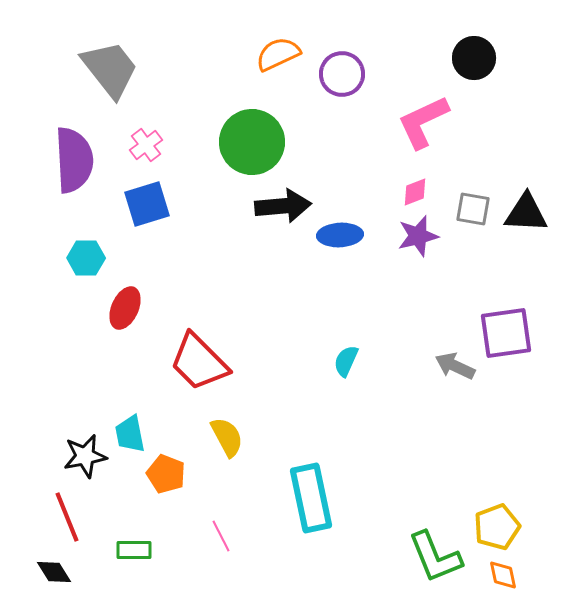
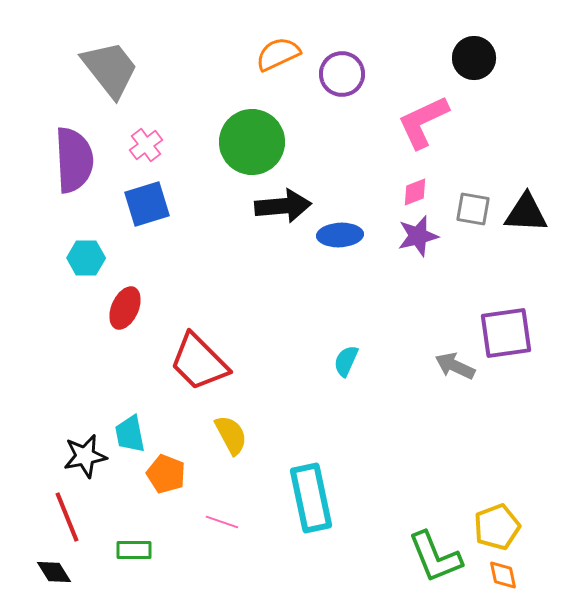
yellow semicircle: moved 4 px right, 2 px up
pink line: moved 1 px right, 14 px up; rotated 44 degrees counterclockwise
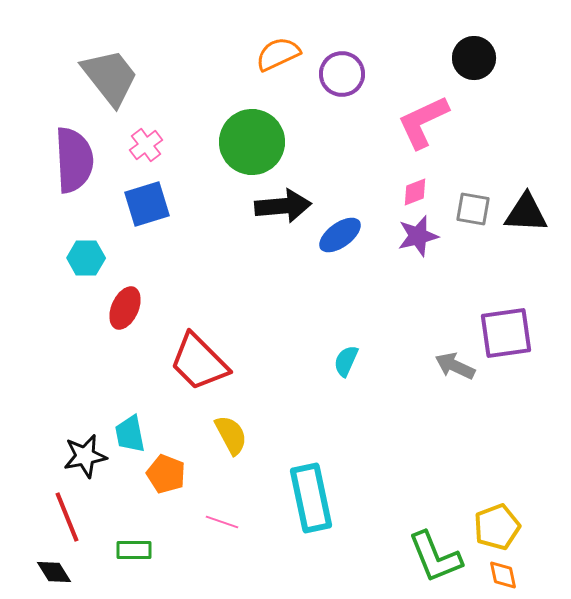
gray trapezoid: moved 8 px down
blue ellipse: rotated 33 degrees counterclockwise
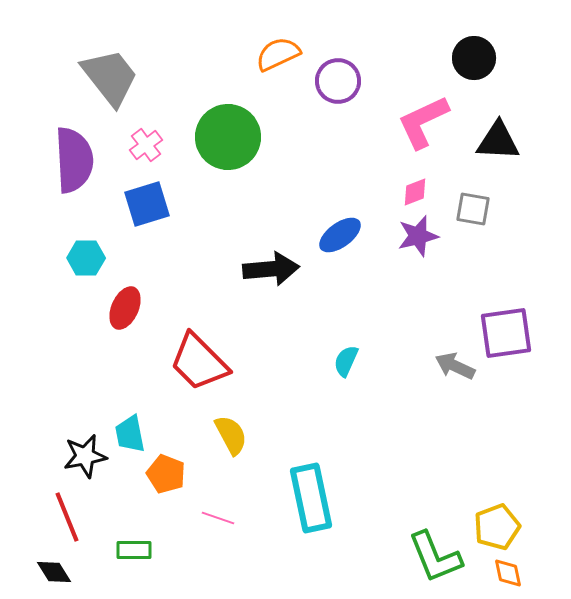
purple circle: moved 4 px left, 7 px down
green circle: moved 24 px left, 5 px up
black arrow: moved 12 px left, 63 px down
black triangle: moved 28 px left, 72 px up
pink line: moved 4 px left, 4 px up
orange diamond: moved 5 px right, 2 px up
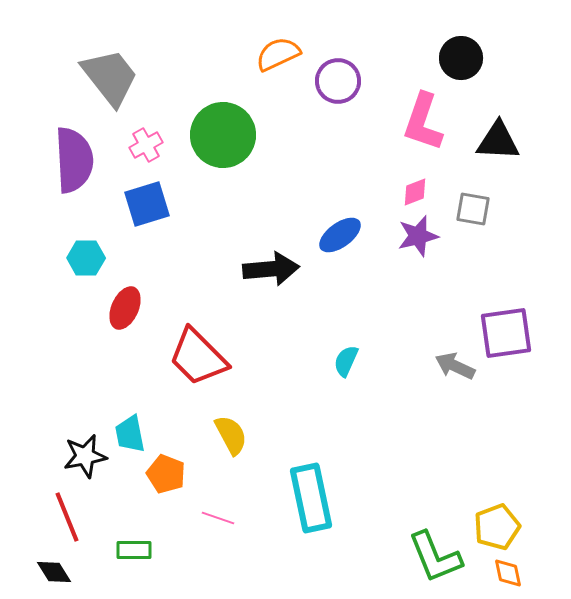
black circle: moved 13 px left
pink L-shape: rotated 46 degrees counterclockwise
green circle: moved 5 px left, 2 px up
pink cross: rotated 8 degrees clockwise
red trapezoid: moved 1 px left, 5 px up
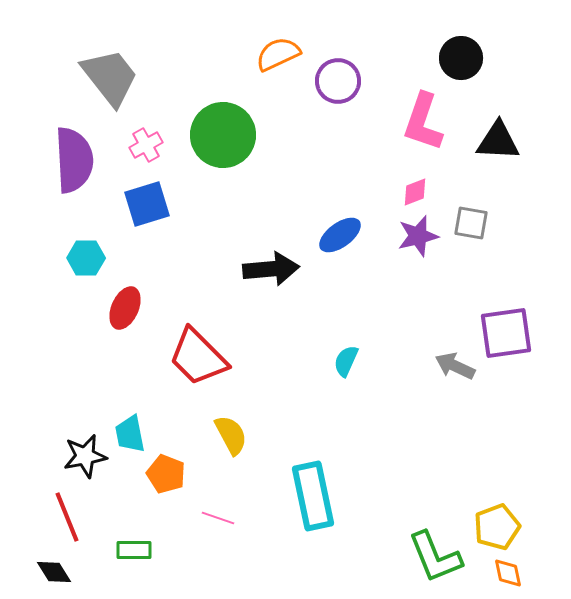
gray square: moved 2 px left, 14 px down
cyan rectangle: moved 2 px right, 2 px up
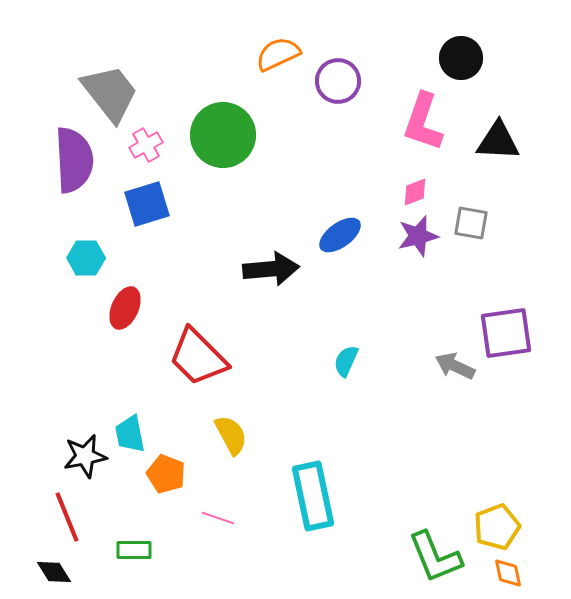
gray trapezoid: moved 16 px down
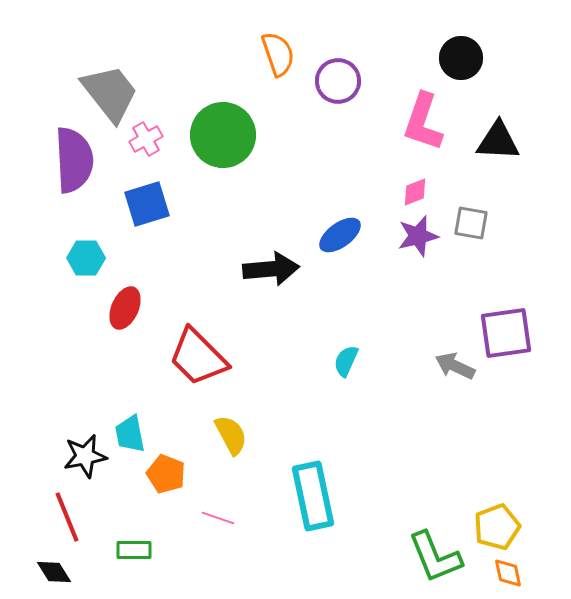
orange semicircle: rotated 96 degrees clockwise
pink cross: moved 6 px up
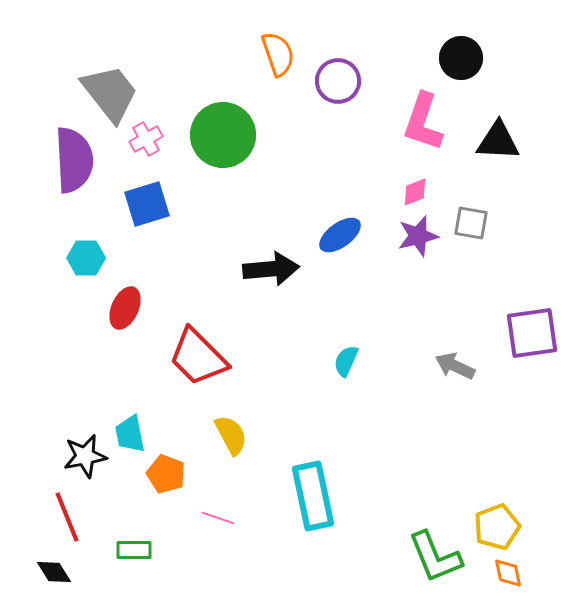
purple square: moved 26 px right
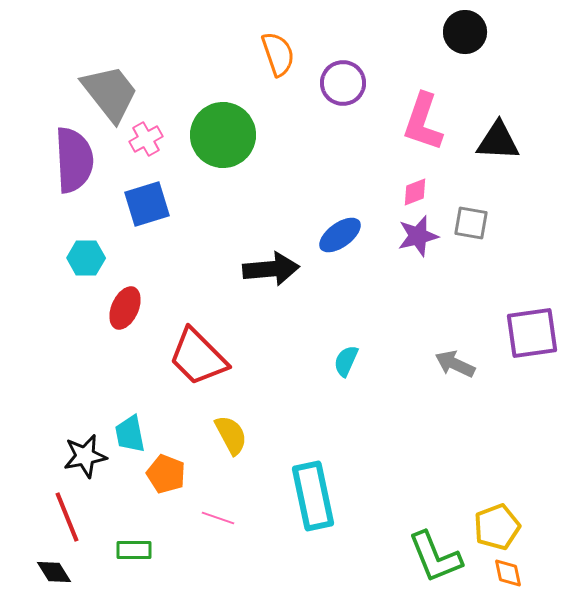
black circle: moved 4 px right, 26 px up
purple circle: moved 5 px right, 2 px down
gray arrow: moved 2 px up
